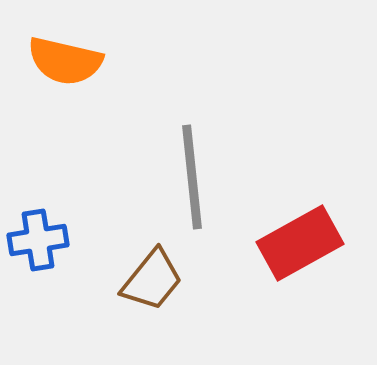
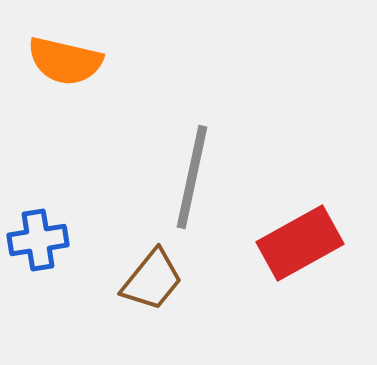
gray line: rotated 18 degrees clockwise
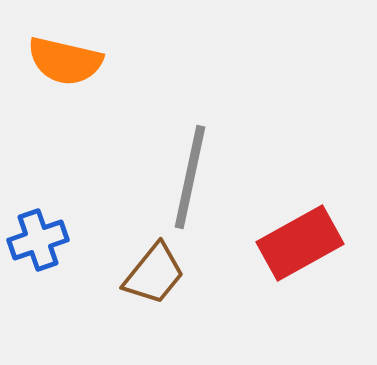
gray line: moved 2 px left
blue cross: rotated 10 degrees counterclockwise
brown trapezoid: moved 2 px right, 6 px up
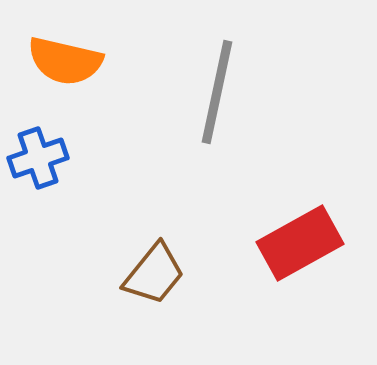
gray line: moved 27 px right, 85 px up
blue cross: moved 82 px up
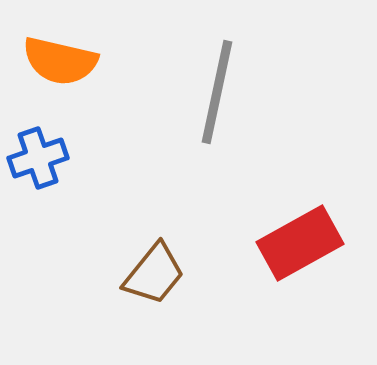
orange semicircle: moved 5 px left
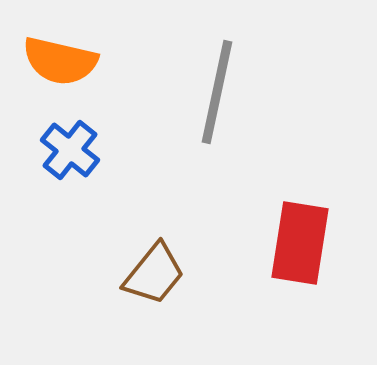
blue cross: moved 32 px right, 8 px up; rotated 32 degrees counterclockwise
red rectangle: rotated 52 degrees counterclockwise
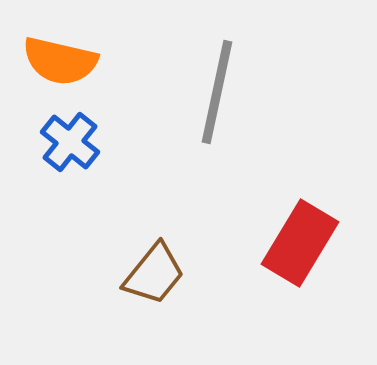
blue cross: moved 8 px up
red rectangle: rotated 22 degrees clockwise
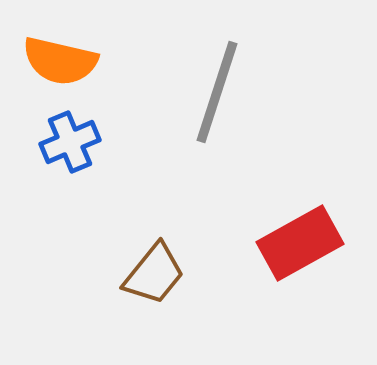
gray line: rotated 6 degrees clockwise
blue cross: rotated 28 degrees clockwise
red rectangle: rotated 30 degrees clockwise
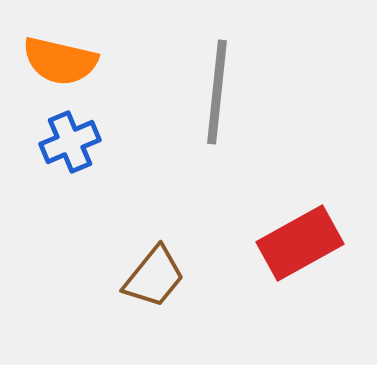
gray line: rotated 12 degrees counterclockwise
brown trapezoid: moved 3 px down
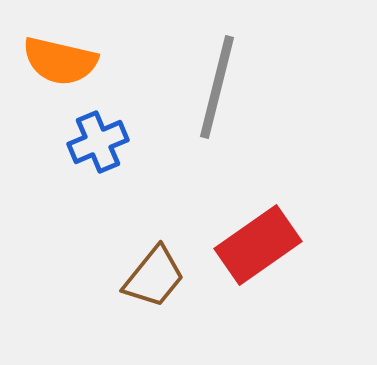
gray line: moved 5 px up; rotated 8 degrees clockwise
blue cross: moved 28 px right
red rectangle: moved 42 px left, 2 px down; rotated 6 degrees counterclockwise
